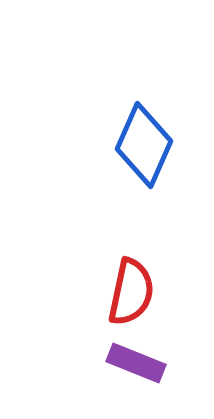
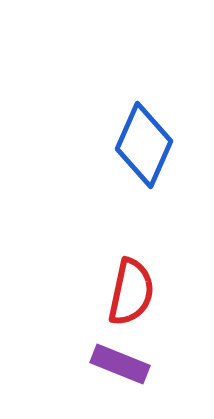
purple rectangle: moved 16 px left, 1 px down
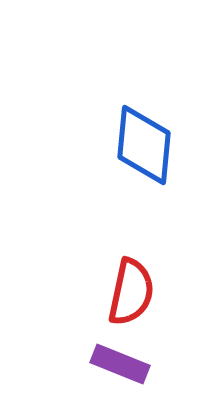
blue diamond: rotated 18 degrees counterclockwise
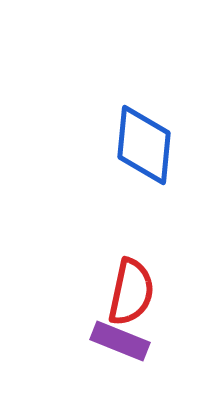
purple rectangle: moved 23 px up
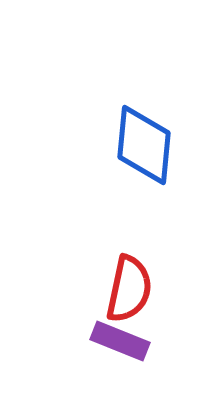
red semicircle: moved 2 px left, 3 px up
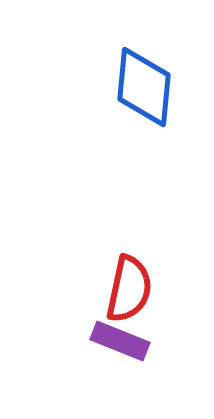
blue diamond: moved 58 px up
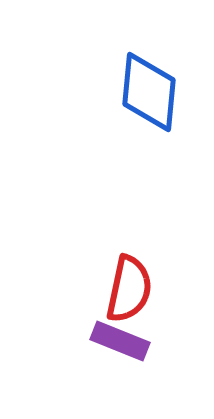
blue diamond: moved 5 px right, 5 px down
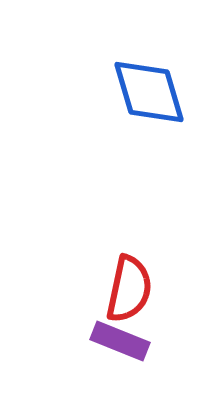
blue diamond: rotated 22 degrees counterclockwise
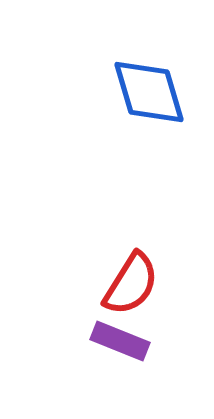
red semicircle: moved 2 px right, 5 px up; rotated 20 degrees clockwise
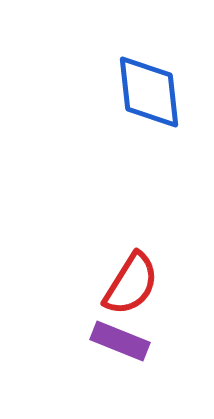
blue diamond: rotated 10 degrees clockwise
